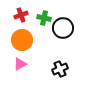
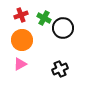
green cross: rotated 16 degrees clockwise
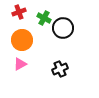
red cross: moved 2 px left, 3 px up
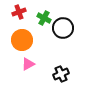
pink triangle: moved 8 px right
black cross: moved 1 px right, 5 px down
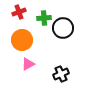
green cross: rotated 32 degrees counterclockwise
